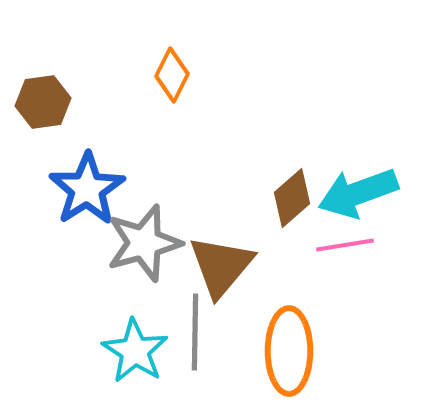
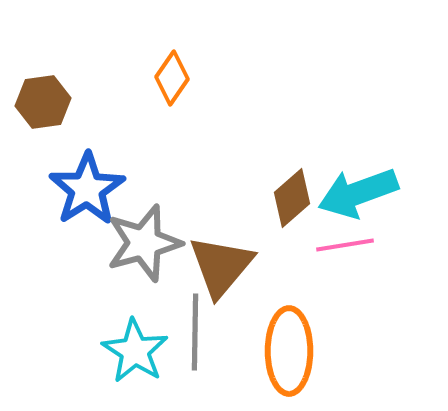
orange diamond: moved 3 px down; rotated 8 degrees clockwise
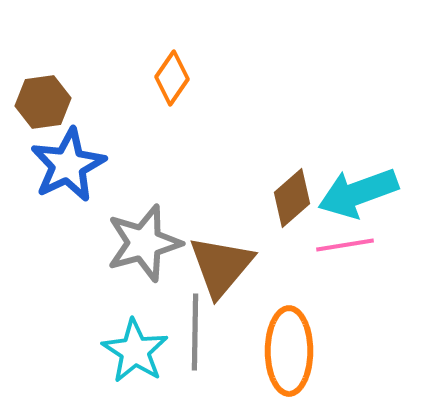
blue star: moved 19 px left, 24 px up; rotated 6 degrees clockwise
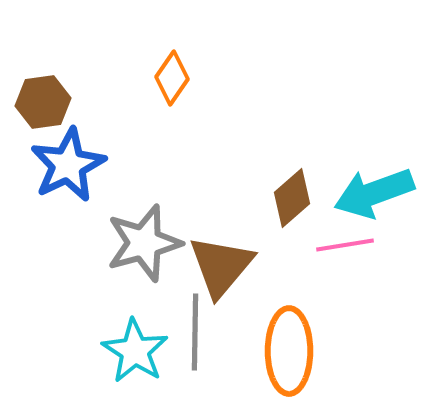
cyan arrow: moved 16 px right
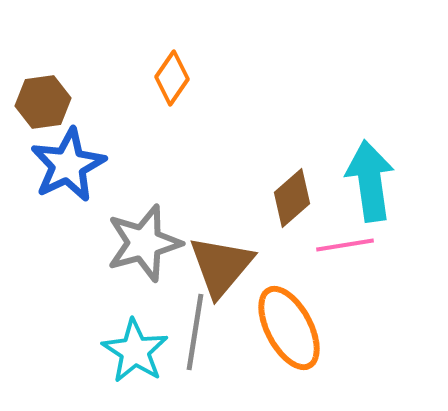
cyan arrow: moved 4 px left, 12 px up; rotated 102 degrees clockwise
gray line: rotated 8 degrees clockwise
orange ellipse: moved 23 px up; rotated 28 degrees counterclockwise
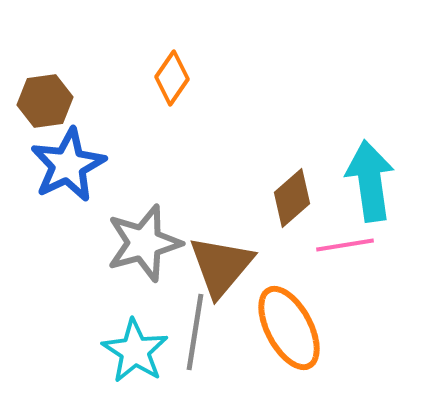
brown hexagon: moved 2 px right, 1 px up
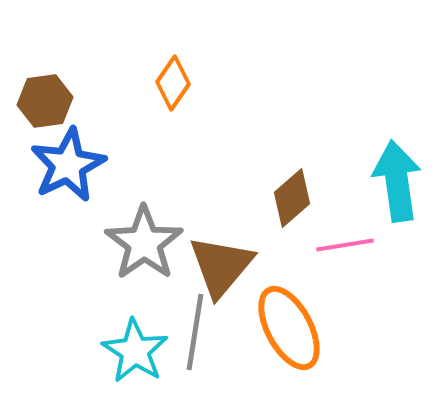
orange diamond: moved 1 px right, 5 px down
cyan arrow: moved 27 px right
gray star: rotated 20 degrees counterclockwise
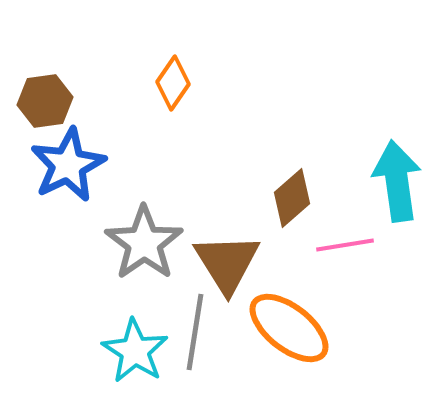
brown triangle: moved 6 px right, 3 px up; rotated 12 degrees counterclockwise
orange ellipse: rotated 24 degrees counterclockwise
